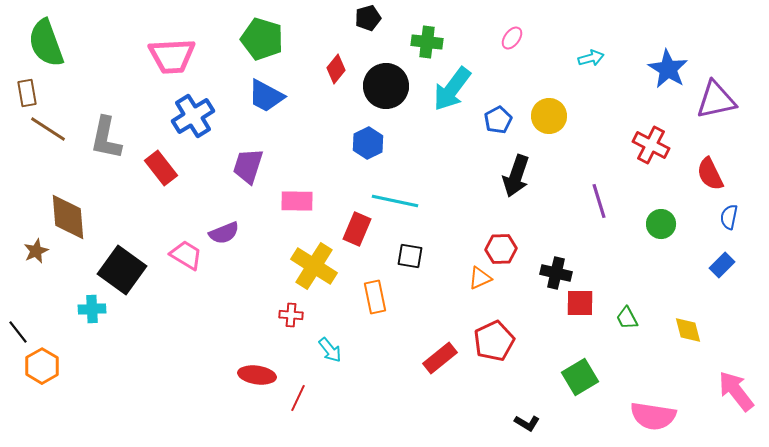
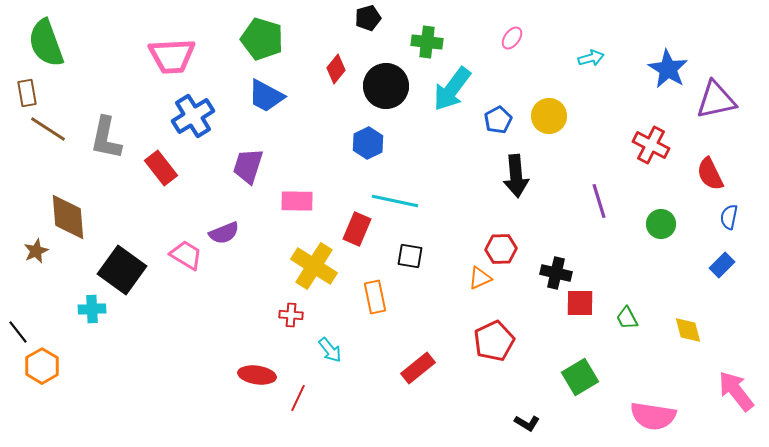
black arrow at (516, 176): rotated 24 degrees counterclockwise
red rectangle at (440, 358): moved 22 px left, 10 px down
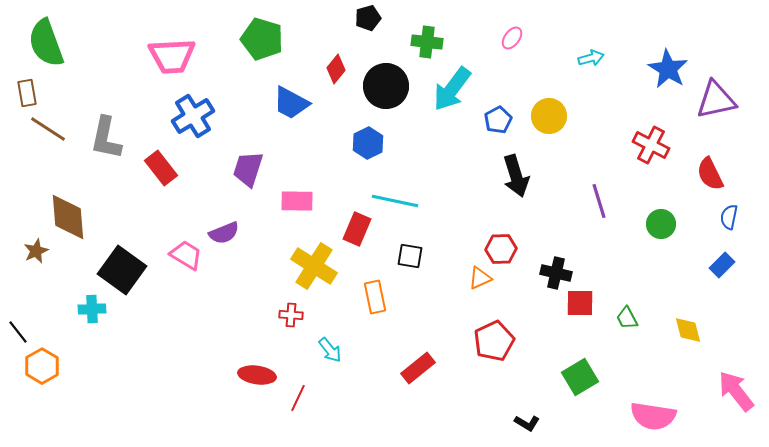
blue trapezoid at (266, 96): moved 25 px right, 7 px down
purple trapezoid at (248, 166): moved 3 px down
black arrow at (516, 176): rotated 12 degrees counterclockwise
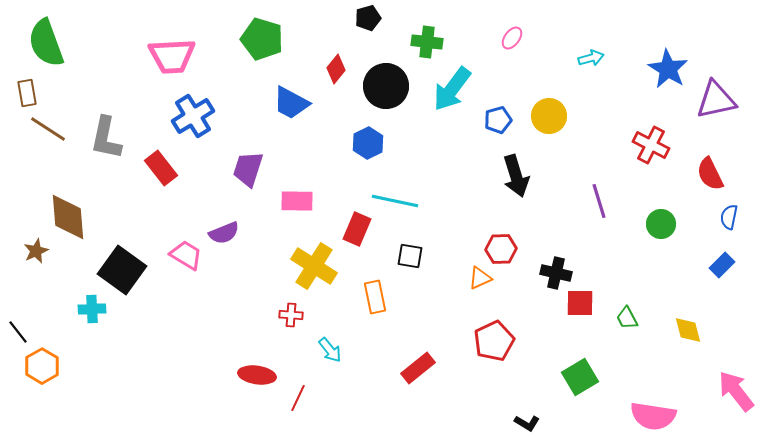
blue pentagon at (498, 120): rotated 12 degrees clockwise
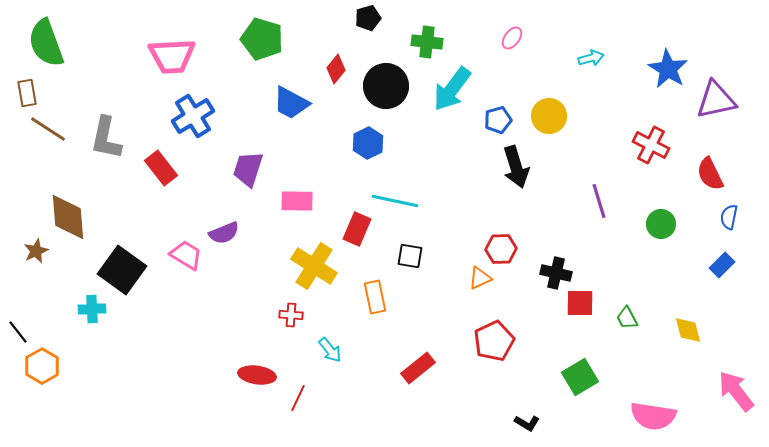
black arrow at (516, 176): moved 9 px up
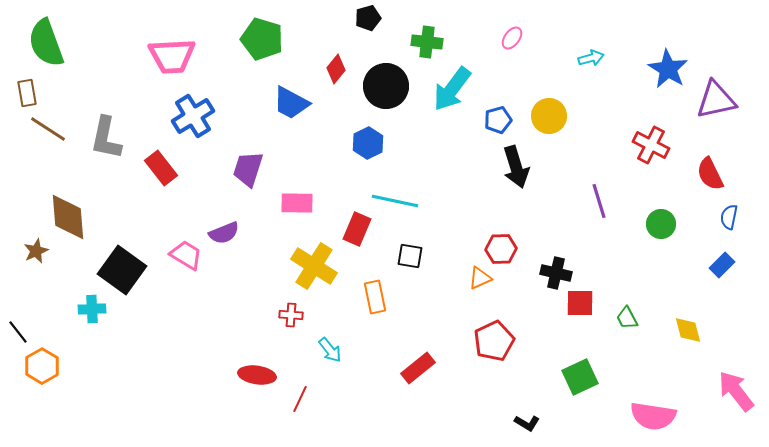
pink rectangle at (297, 201): moved 2 px down
green square at (580, 377): rotated 6 degrees clockwise
red line at (298, 398): moved 2 px right, 1 px down
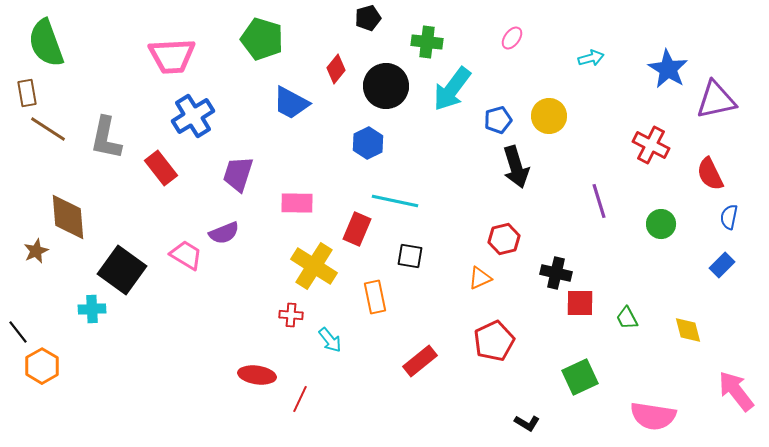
purple trapezoid at (248, 169): moved 10 px left, 5 px down
red hexagon at (501, 249): moved 3 px right, 10 px up; rotated 12 degrees counterclockwise
cyan arrow at (330, 350): moved 10 px up
red rectangle at (418, 368): moved 2 px right, 7 px up
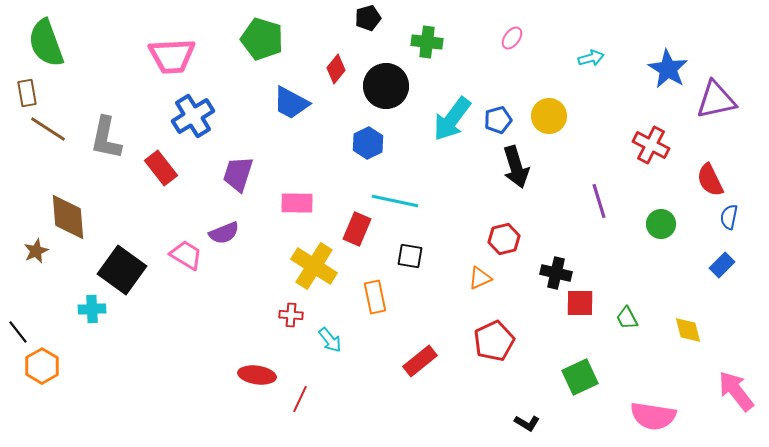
cyan arrow at (452, 89): moved 30 px down
red semicircle at (710, 174): moved 6 px down
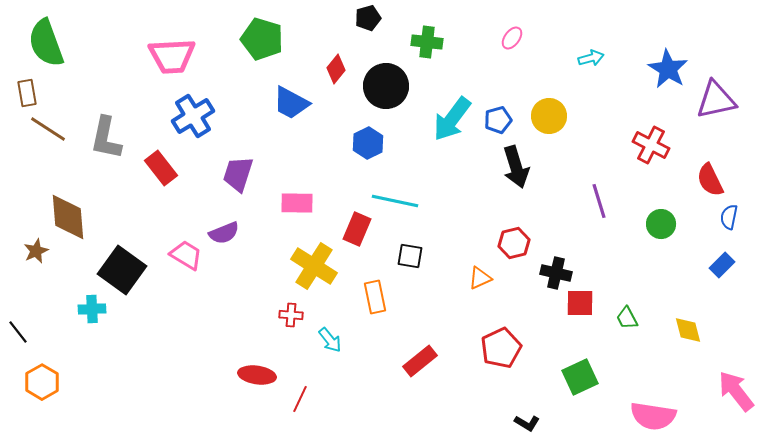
red hexagon at (504, 239): moved 10 px right, 4 px down
red pentagon at (494, 341): moved 7 px right, 7 px down
orange hexagon at (42, 366): moved 16 px down
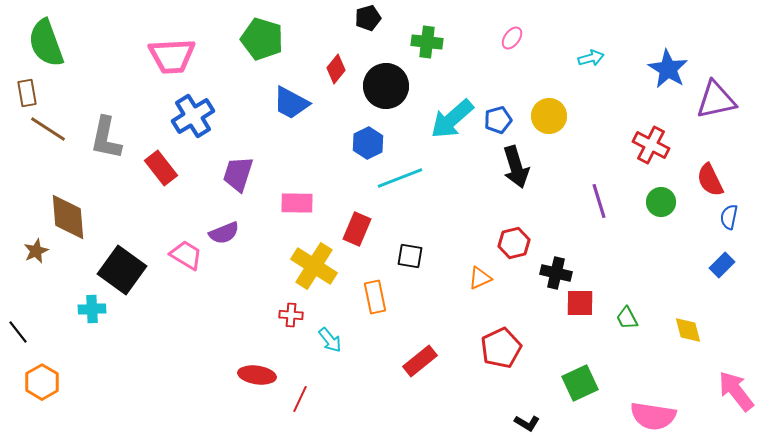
cyan arrow at (452, 119): rotated 12 degrees clockwise
cyan line at (395, 201): moved 5 px right, 23 px up; rotated 33 degrees counterclockwise
green circle at (661, 224): moved 22 px up
green square at (580, 377): moved 6 px down
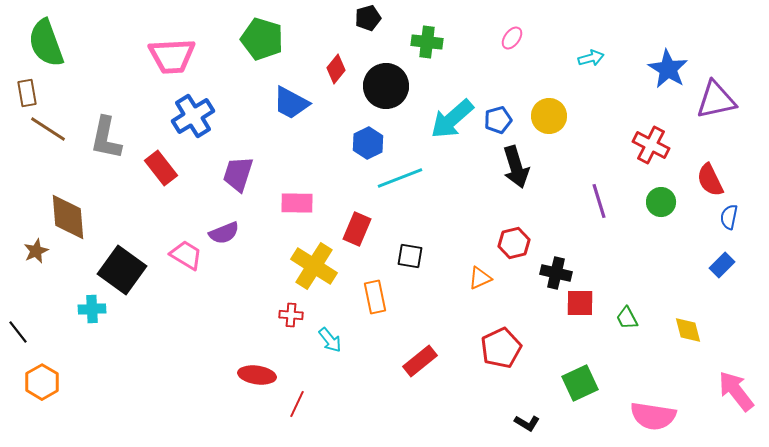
red line at (300, 399): moved 3 px left, 5 px down
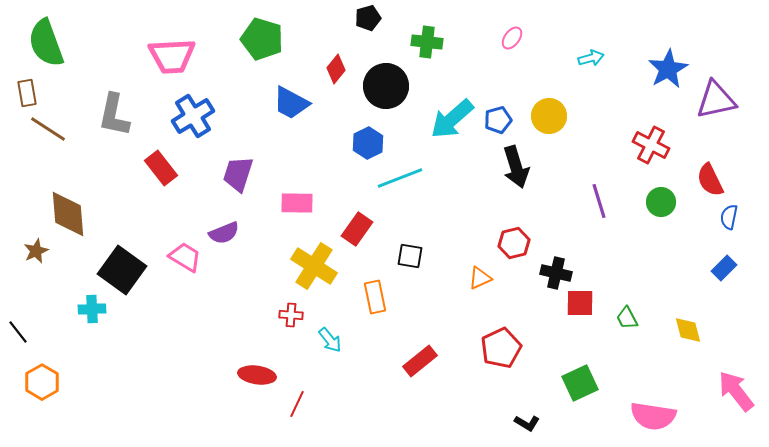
blue star at (668, 69): rotated 12 degrees clockwise
gray L-shape at (106, 138): moved 8 px right, 23 px up
brown diamond at (68, 217): moved 3 px up
red rectangle at (357, 229): rotated 12 degrees clockwise
pink trapezoid at (186, 255): moved 1 px left, 2 px down
blue rectangle at (722, 265): moved 2 px right, 3 px down
